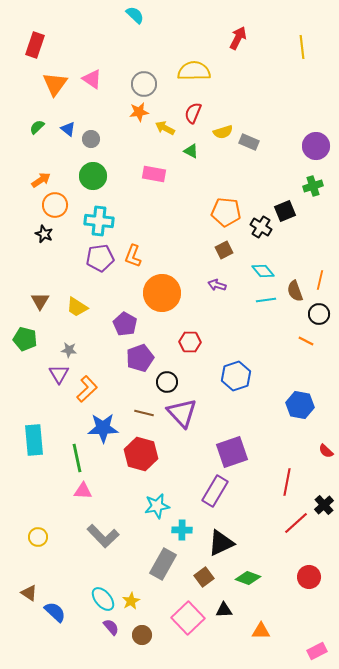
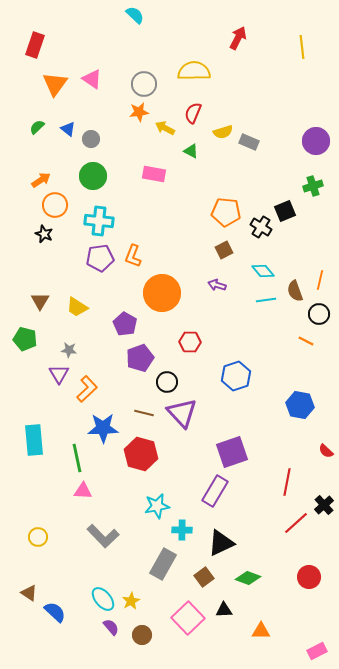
purple circle at (316, 146): moved 5 px up
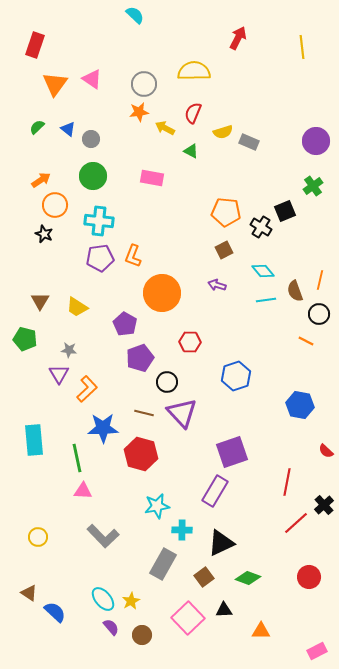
pink rectangle at (154, 174): moved 2 px left, 4 px down
green cross at (313, 186): rotated 18 degrees counterclockwise
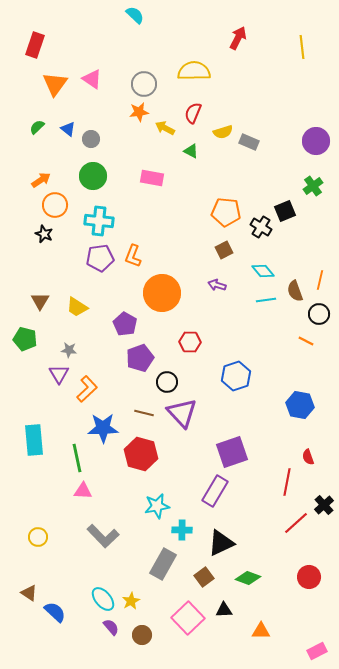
red semicircle at (326, 451): moved 18 px left, 6 px down; rotated 28 degrees clockwise
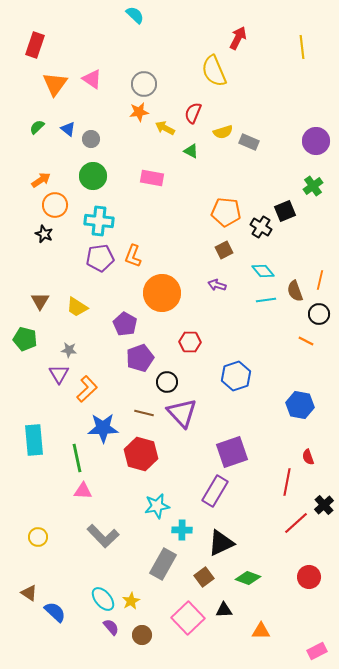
yellow semicircle at (194, 71): moved 20 px right; rotated 112 degrees counterclockwise
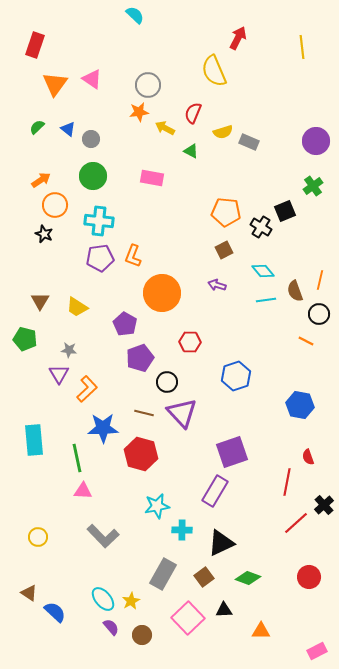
gray circle at (144, 84): moved 4 px right, 1 px down
gray rectangle at (163, 564): moved 10 px down
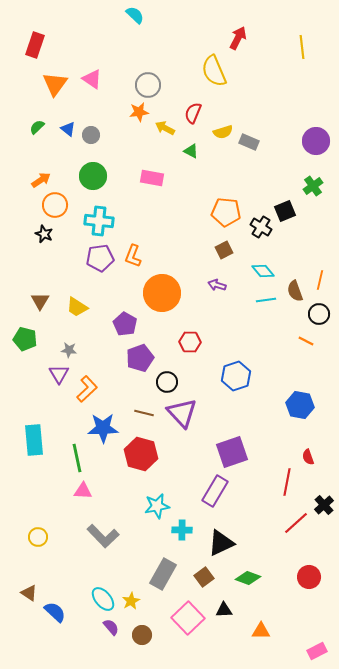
gray circle at (91, 139): moved 4 px up
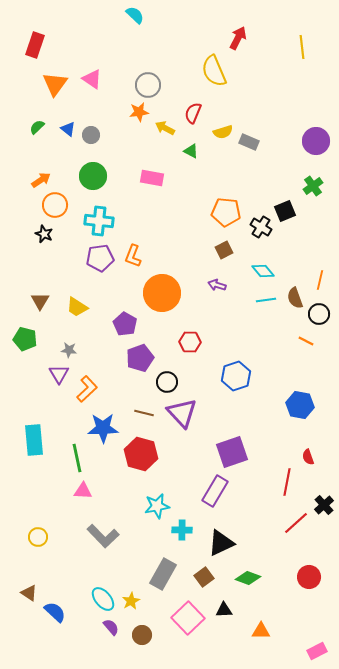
brown semicircle at (295, 291): moved 7 px down
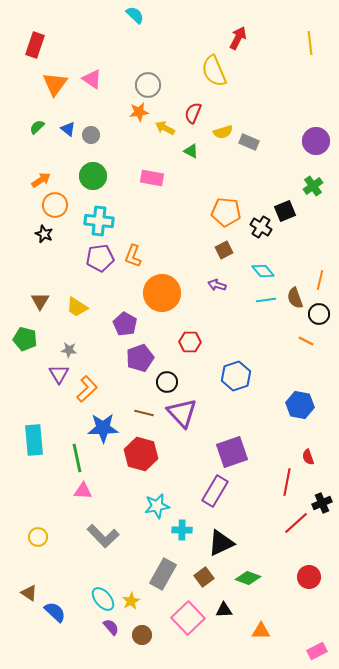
yellow line at (302, 47): moved 8 px right, 4 px up
black cross at (324, 505): moved 2 px left, 2 px up; rotated 18 degrees clockwise
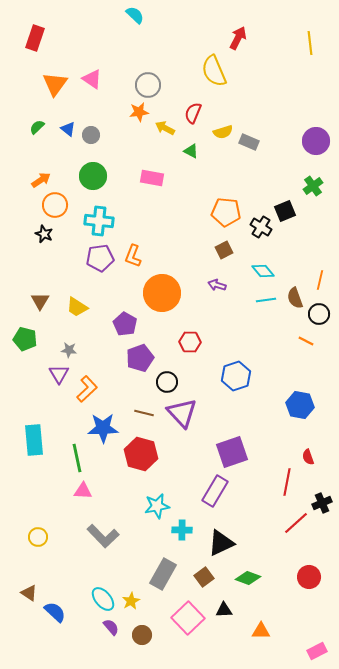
red rectangle at (35, 45): moved 7 px up
